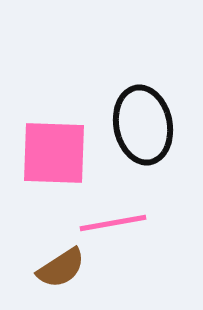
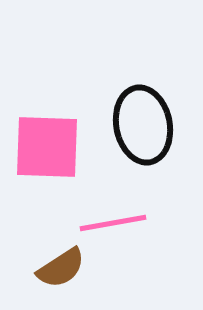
pink square: moved 7 px left, 6 px up
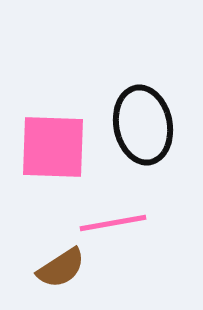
pink square: moved 6 px right
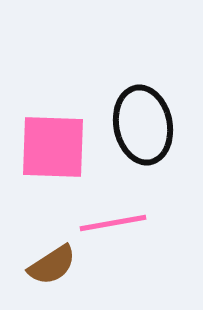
brown semicircle: moved 9 px left, 3 px up
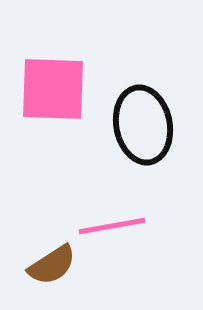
pink square: moved 58 px up
pink line: moved 1 px left, 3 px down
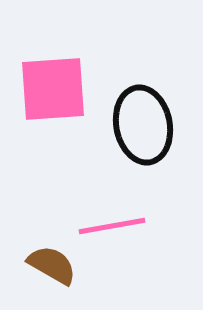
pink square: rotated 6 degrees counterclockwise
brown semicircle: rotated 117 degrees counterclockwise
